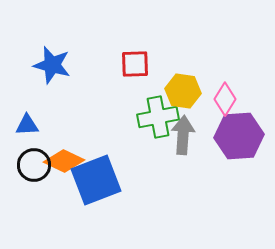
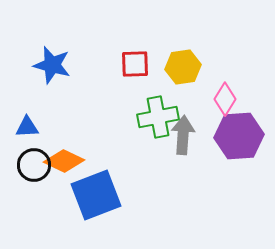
yellow hexagon: moved 24 px up; rotated 16 degrees counterclockwise
blue triangle: moved 2 px down
blue square: moved 15 px down
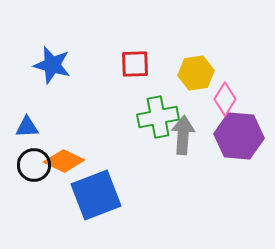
yellow hexagon: moved 13 px right, 6 px down
purple hexagon: rotated 9 degrees clockwise
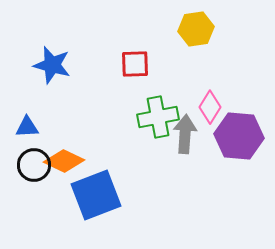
yellow hexagon: moved 44 px up
pink diamond: moved 15 px left, 8 px down
gray arrow: moved 2 px right, 1 px up
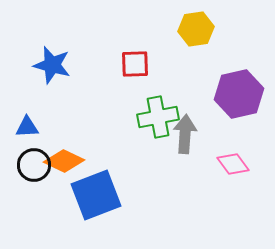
pink diamond: moved 23 px right, 57 px down; rotated 68 degrees counterclockwise
purple hexagon: moved 42 px up; rotated 18 degrees counterclockwise
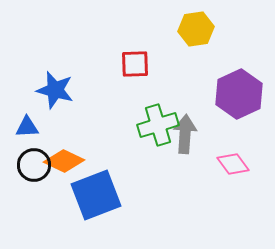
blue star: moved 3 px right, 25 px down
purple hexagon: rotated 12 degrees counterclockwise
green cross: moved 8 px down; rotated 6 degrees counterclockwise
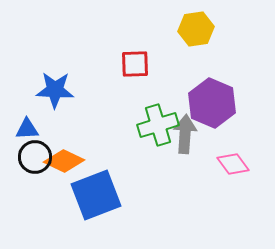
blue star: rotated 12 degrees counterclockwise
purple hexagon: moved 27 px left, 9 px down; rotated 12 degrees counterclockwise
blue triangle: moved 2 px down
black circle: moved 1 px right, 8 px up
